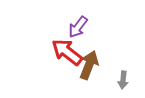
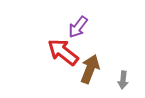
red arrow: moved 4 px left
brown arrow: moved 1 px right, 4 px down
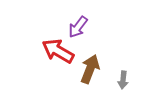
red arrow: moved 5 px left, 1 px up; rotated 8 degrees counterclockwise
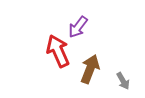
red arrow: rotated 36 degrees clockwise
gray arrow: moved 1 px down; rotated 36 degrees counterclockwise
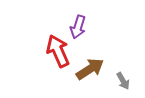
purple arrow: rotated 20 degrees counterclockwise
brown arrow: rotated 36 degrees clockwise
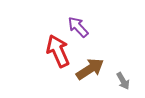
purple arrow: rotated 120 degrees clockwise
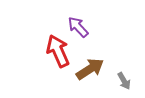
gray arrow: moved 1 px right
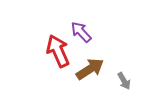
purple arrow: moved 3 px right, 5 px down
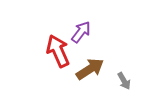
purple arrow: rotated 80 degrees clockwise
